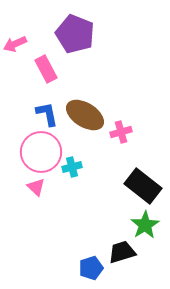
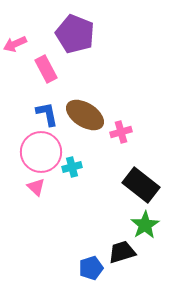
black rectangle: moved 2 px left, 1 px up
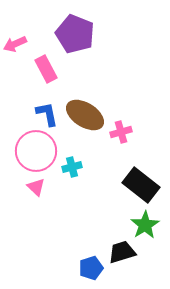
pink circle: moved 5 px left, 1 px up
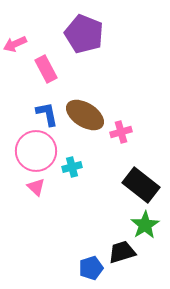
purple pentagon: moved 9 px right
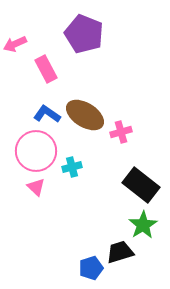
blue L-shape: rotated 44 degrees counterclockwise
green star: moved 2 px left
black trapezoid: moved 2 px left
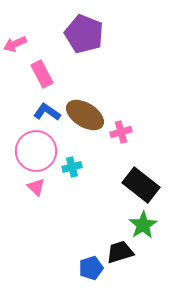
pink rectangle: moved 4 px left, 5 px down
blue L-shape: moved 2 px up
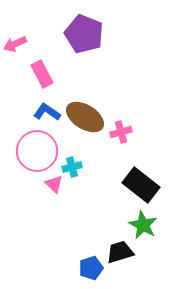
brown ellipse: moved 2 px down
pink circle: moved 1 px right
pink triangle: moved 18 px right, 3 px up
green star: rotated 12 degrees counterclockwise
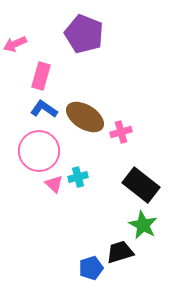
pink rectangle: moved 1 px left, 2 px down; rotated 44 degrees clockwise
blue L-shape: moved 3 px left, 3 px up
pink circle: moved 2 px right
cyan cross: moved 6 px right, 10 px down
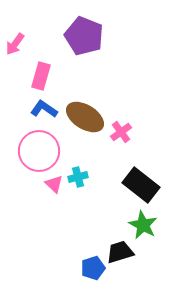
purple pentagon: moved 2 px down
pink arrow: rotated 30 degrees counterclockwise
pink cross: rotated 20 degrees counterclockwise
blue pentagon: moved 2 px right
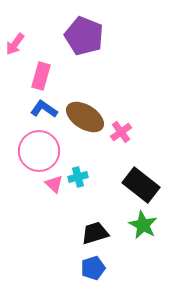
black trapezoid: moved 25 px left, 19 px up
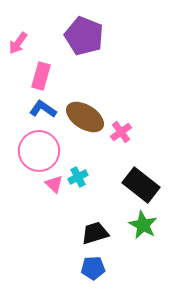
pink arrow: moved 3 px right, 1 px up
blue L-shape: moved 1 px left
cyan cross: rotated 12 degrees counterclockwise
blue pentagon: rotated 15 degrees clockwise
